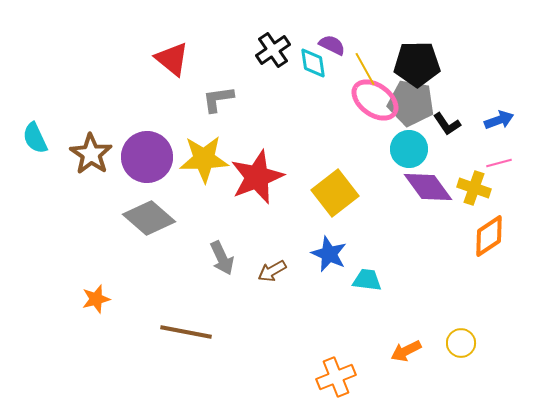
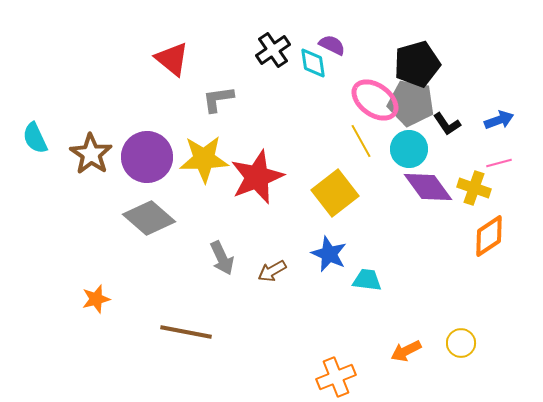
black pentagon: rotated 15 degrees counterclockwise
yellow line: moved 4 px left, 72 px down
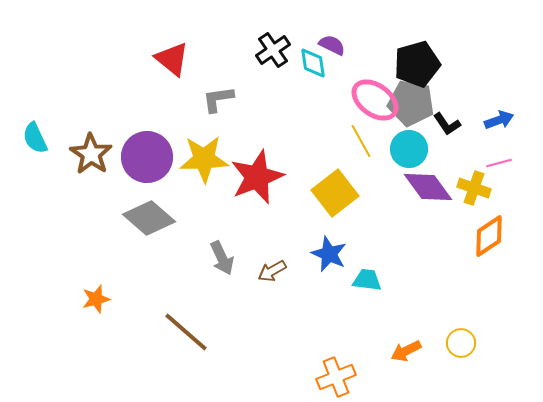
brown line: rotated 30 degrees clockwise
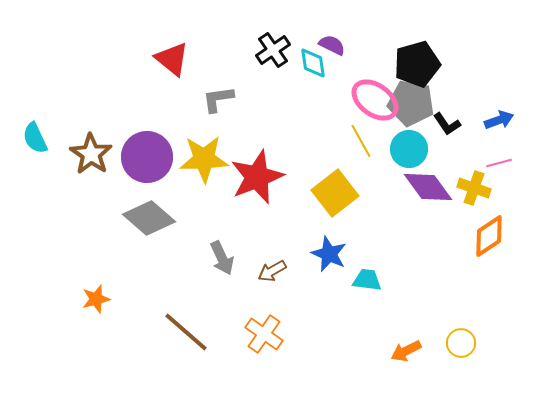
orange cross: moved 72 px left, 43 px up; rotated 33 degrees counterclockwise
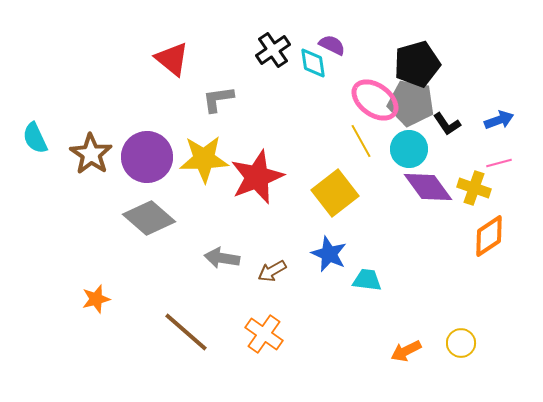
gray arrow: rotated 124 degrees clockwise
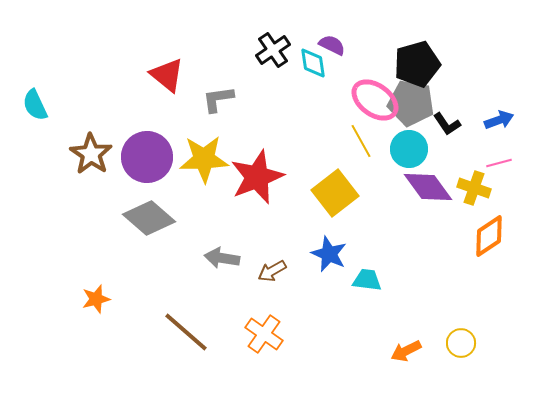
red triangle: moved 5 px left, 16 px down
cyan semicircle: moved 33 px up
